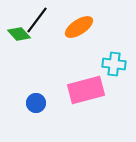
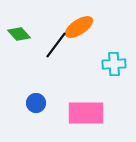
black line: moved 19 px right, 25 px down
cyan cross: rotated 10 degrees counterclockwise
pink rectangle: moved 23 px down; rotated 15 degrees clockwise
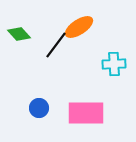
blue circle: moved 3 px right, 5 px down
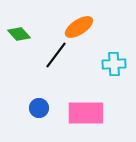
black line: moved 10 px down
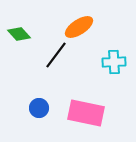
cyan cross: moved 2 px up
pink rectangle: rotated 12 degrees clockwise
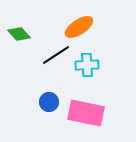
black line: rotated 20 degrees clockwise
cyan cross: moved 27 px left, 3 px down
blue circle: moved 10 px right, 6 px up
